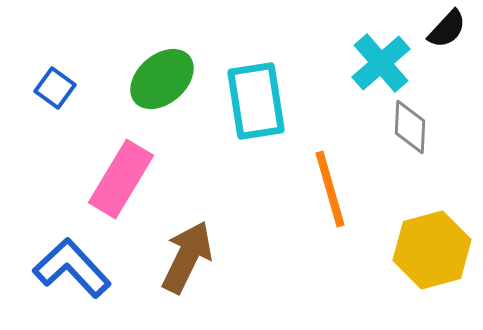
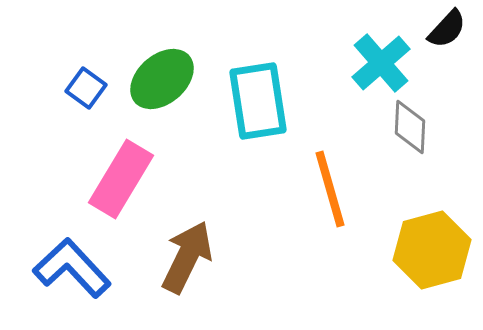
blue square: moved 31 px right
cyan rectangle: moved 2 px right
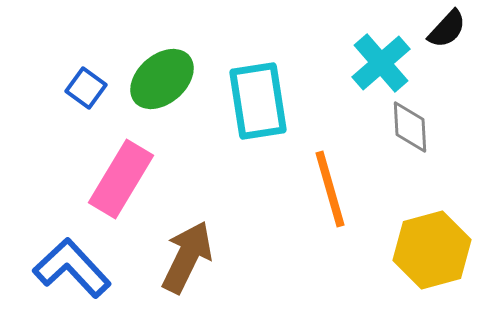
gray diamond: rotated 6 degrees counterclockwise
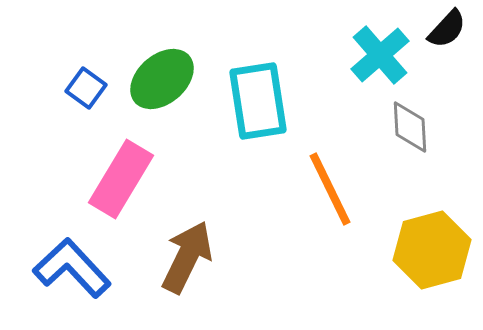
cyan cross: moved 1 px left, 8 px up
orange line: rotated 10 degrees counterclockwise
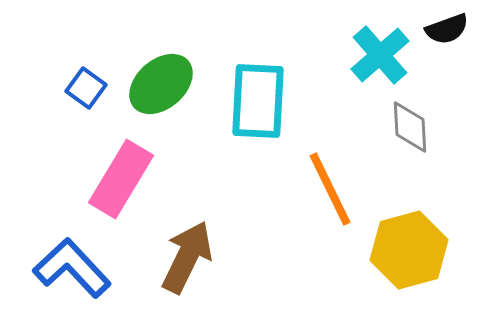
black semicircle: rotated 27 degrees clockwise
green ellipse: moved 1 px left, 5 px down
cyan rectangle: rotated 12 degrees clockwise
yellow hexagon: moved 23 px left
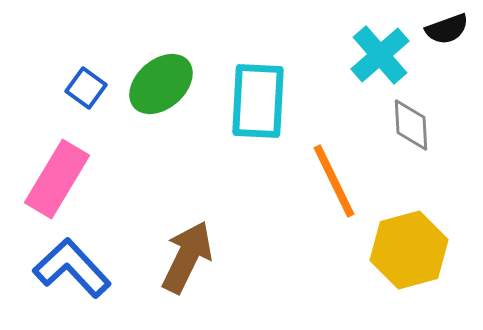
gray diamond: moved 1 px right, 2 px up
pink rectangle: moved 64 px left
orange line: moved 4 px right, 8 px up
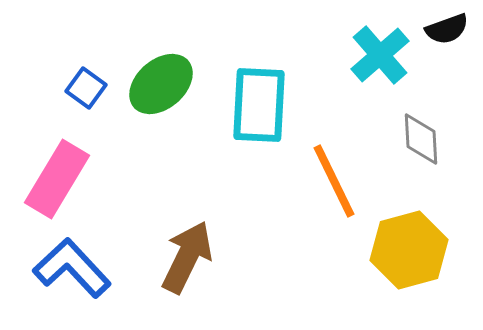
cyan rectangle: moved 1 px right, 4 px down
gray diamond: moved 10 px right, 14 px down
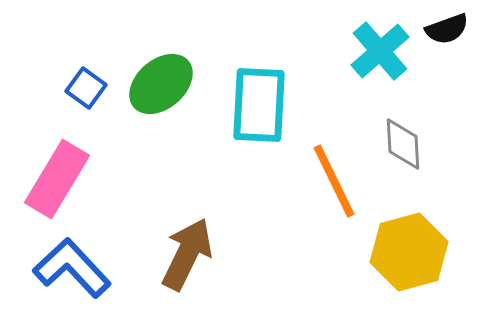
cyan cross: moved 4 px up
gray diamond: moved 18 px left, 5 px down
yellow hexagon: moved 2 px down
brown arrow: moved 3 px up
